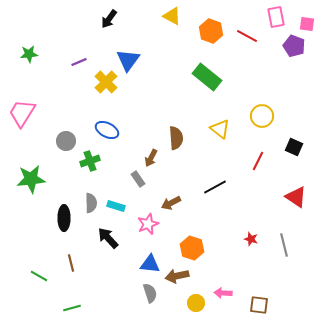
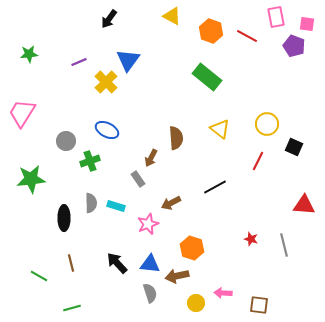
yellow circle at (262, 116): moved 5 px right, 8 px down
red triangle at (296, 197): moved 8 px right, 8 px down; rotated 30 degrees counterclockwise
black arrow at (108, 238): moved 9 px right, 25 px down
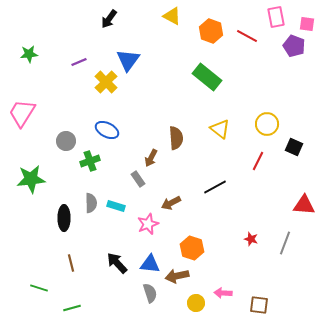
gray line at (284, 245): moved 1 px right, 2 px up; rotated 35 degrees clockwise
green line at (39, 276): moved 12 px down; rotated 12 degrees counterclockwise
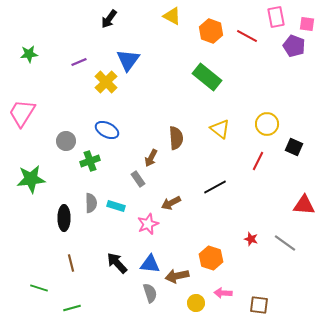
gray line at (285, 243): rotated 75 degrees counterclockwise
orange hexagon at (192, 248): moved 19 px right, 10 px down
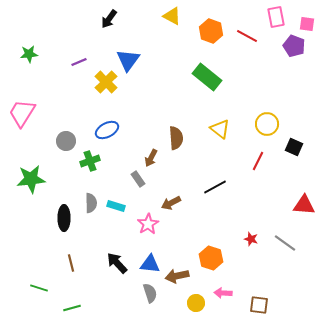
blue ellipse at (107, 130): rotated 55 degrees counterclockwise
pink star at (148, 224): rotated 10 degrees counterclockwise
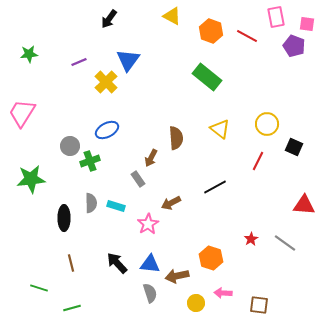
gray circle at (66, 141): moved 4 px right, 5 px down
red star at (251, 239): rotated 24 degrees clockwise
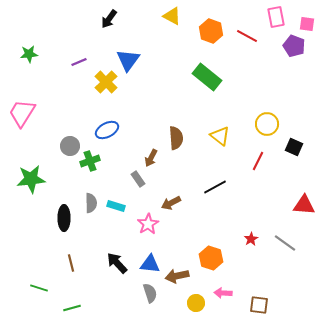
yellow triangle at (220, 129): moved 7 px down
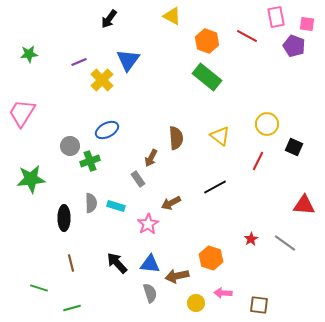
orange hexagon at (211, 31): moved 4 px left, 10 px down
yellow cross at (106, 82): moved 4 px left, 2 px up
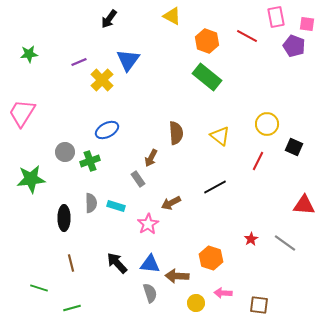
brown semicircle at (176, 138): moved 5 px up
gray circle at (70, 146): moved 5 px left, 6 px down
brown arrow at (177, 276): rotated 15 degrees clockwise
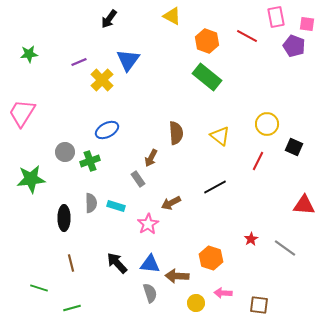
gray line at (285, 243): moved 5 px down
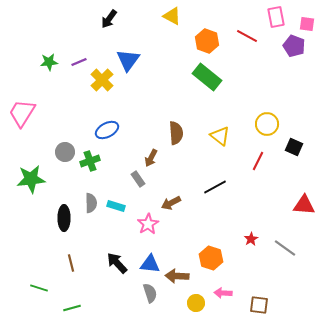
green star at (29, 54): moved 20 px right, 8 px down
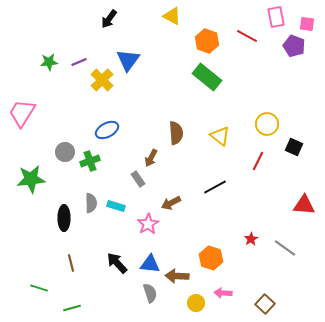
brown square at (259, 305): moved 6 px right, 1 px up; rotated 36 degrees clockwise
